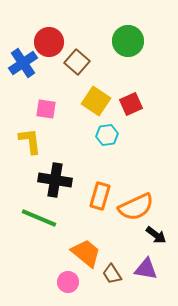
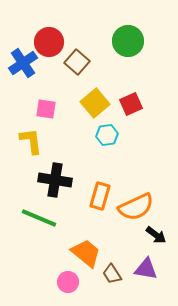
yellow square: moved 1 px left, 2 px down; rotated 16 degrees clockwise
yellow L-shape: moved 1 px right
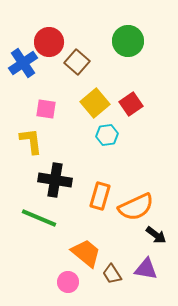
red square: rotated 10 degrees counterclockwise
